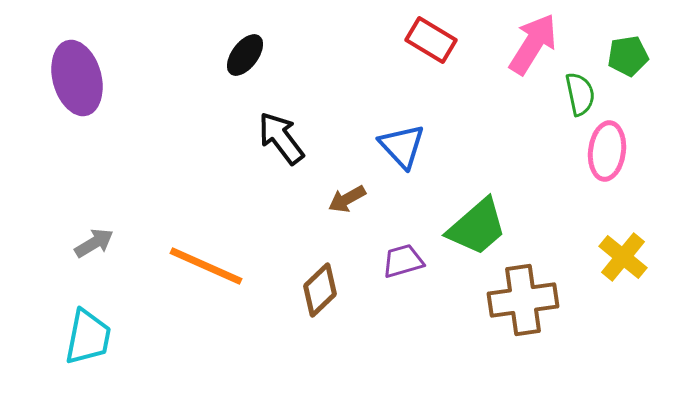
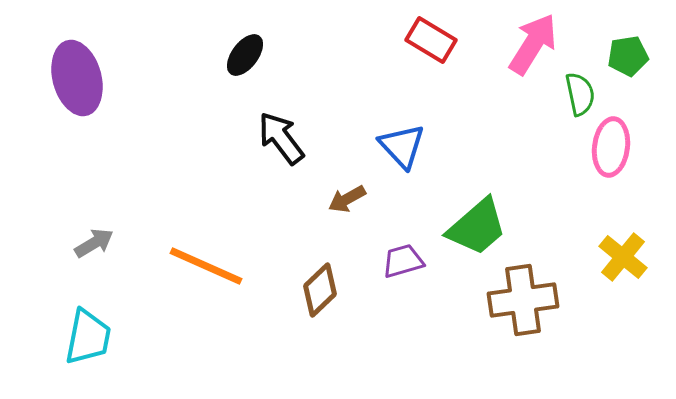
pink ellipse: moved 4 px right, 4 px up
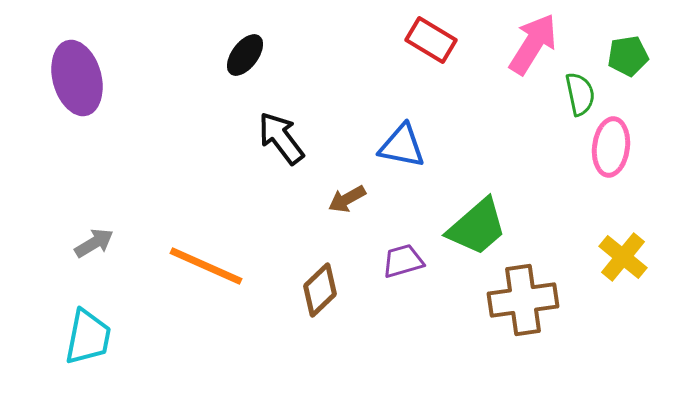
blue triangle: rotated 36 degrees counterclockwise
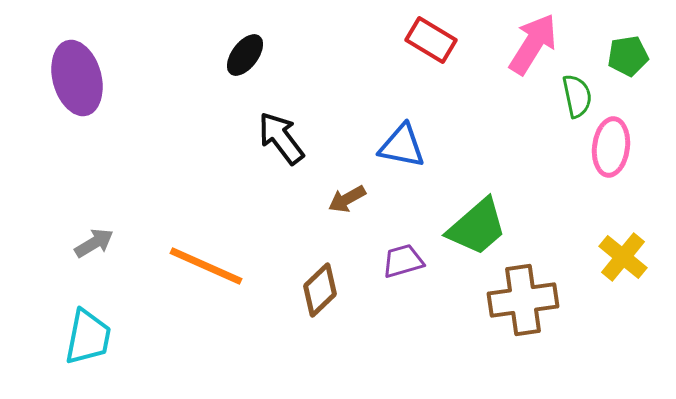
green semicircle: moved 3 px left, 2 px down
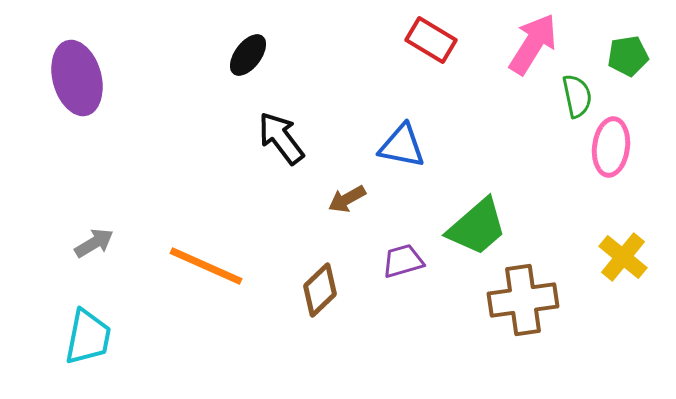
black ellipse: moved 3 px right
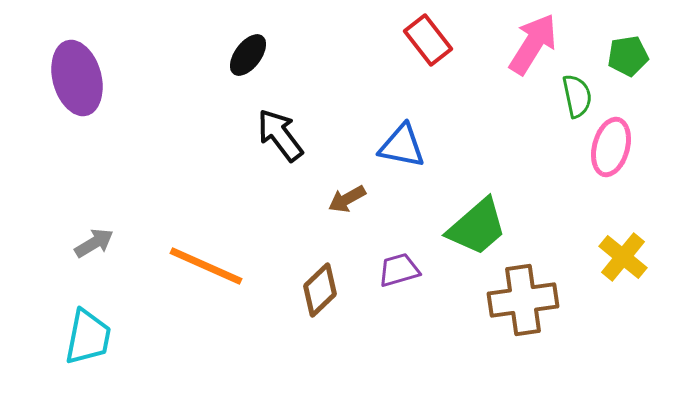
red rectangle: moved 3 px left; rotated 21 degrees clockwise
black arrow: moved 1 px left, 3 px up
pink ellipse: rotated 8 degrees clockwise
purple trapezoid: moved 4 px left, 9 px down
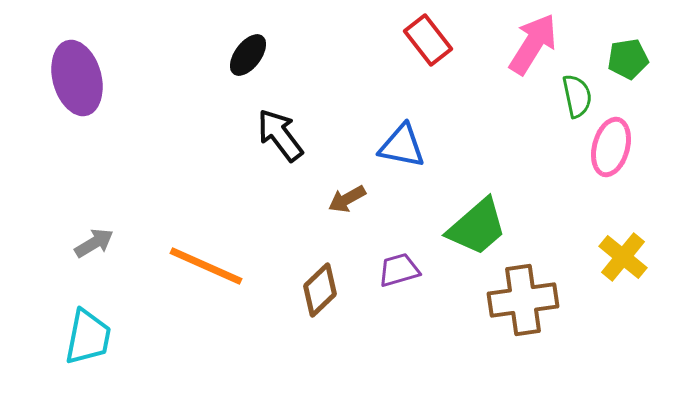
green pentagon: moved 3 px down
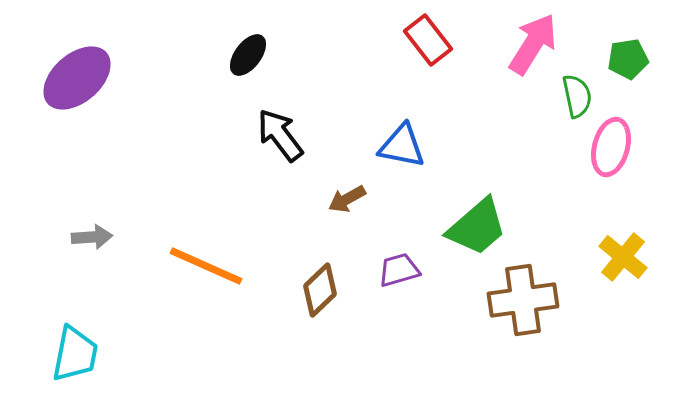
purple ellipse: rotated 64 degrees clockwise
gray arrow: moved 2 px left, 6 px up; rotated 27 degrees clockwise
cyan trapezoid: moved 13 px left, 17 px down
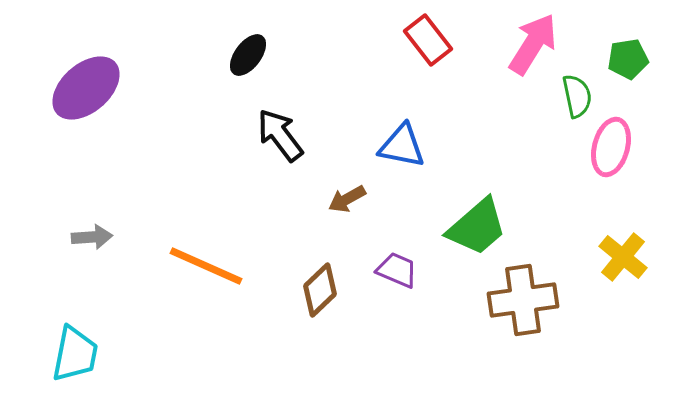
purple ellipse: moved 9 px right, 10 px down
purple trapezoid: moved 2 px left; rotated 39 degrees clockwise
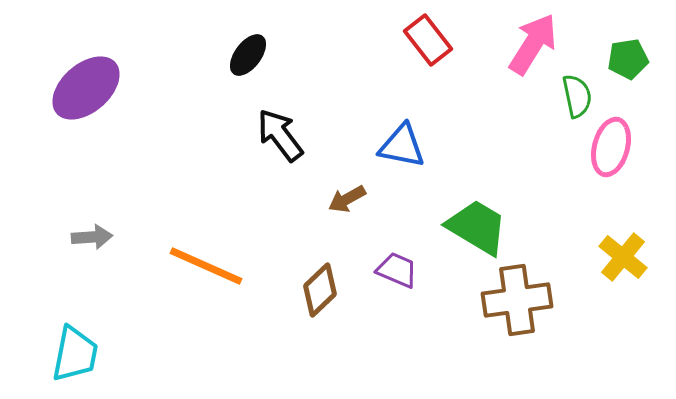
green trapezoid: rotated 108 degrees counterclockwise
brown cross: moved 6 px left
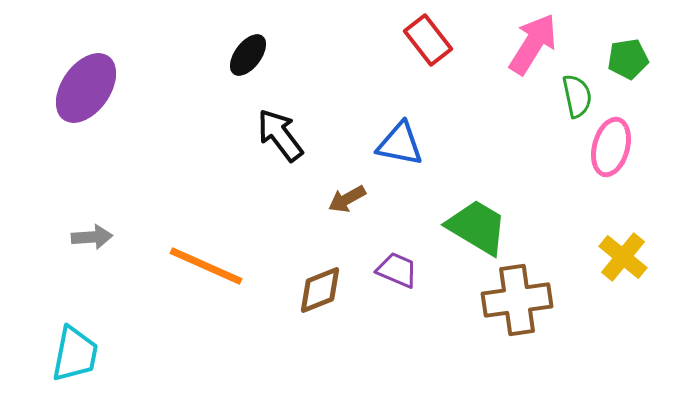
purple ellipse: rotated 14 degrees counterclockwise
blue triangle: moved 2 px left, 2 px up
brown diamond: rotated 22 degrees clockwise
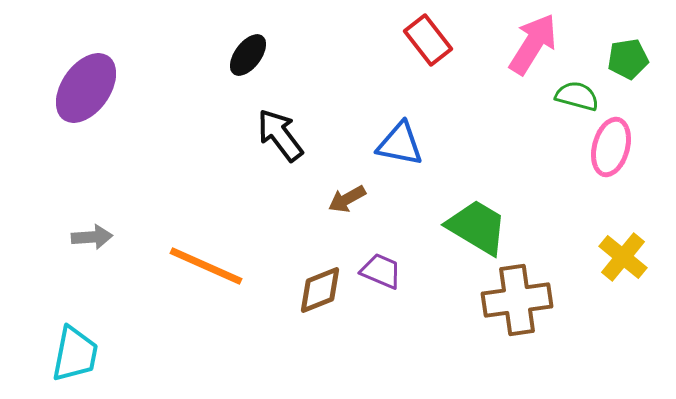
green semicircle: rotated 63 degrees counterclockwise
purple trapezoid: moved 16 px left, 1 px down
